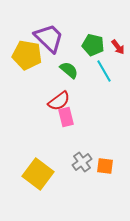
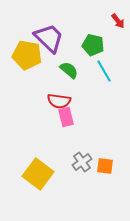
red arrow: moved 26 px up
red semicircle: rotated 45 degrees clockwise
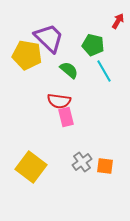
red arrow: rotated 112 degrees counterclockwise
yellow square: moved 7 px left, 7 px up
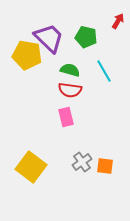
green pentagon: moved 7 px left, 8 px up
green semicircle: moved 1 px right; rotated 24 degrees counterclockwise
red semicircle: moved 11 px right, 11 px up
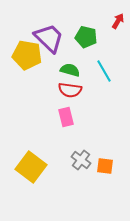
gray cross: moved 1 px left, 2 px up; rotated 18 degrees counterclockwise
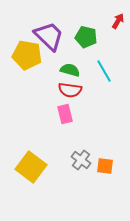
purple trapezoid: moved 2 px up
pink rectangle: moved 1 px left, 3 px up
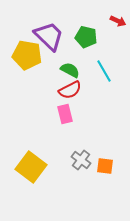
red arrow: rotated 84 degrees clockwise
green semicircle: rotated 12 degrees clockwise
red semicircle: rotated 35 degrees counterclockwise
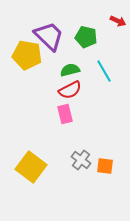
green semicircle: rotated 42 degrees counterclockwise
